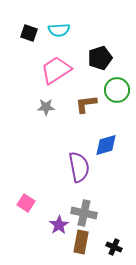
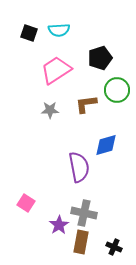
gray star: moved 4 px right, 3 px down
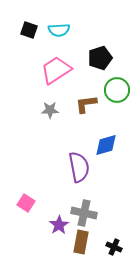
black square: moved 3 px up
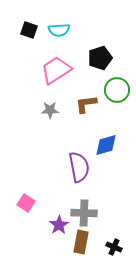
gray cross: rotated 10 degrees counterclockwise
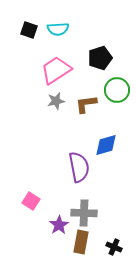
cyan semicircle: moved 1 px left, 1 px up
gray star: moved 6 px right, 9 px up; rotated 12 degrees counterclockwise
pink square: moved 5 px right, 2 px up
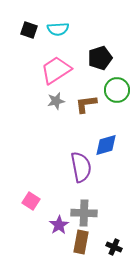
purple semicircle: moved 2 px right
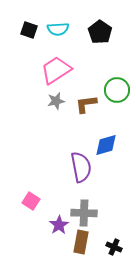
black pentagon: moved 26 px up; rotated 20 degrees counterclockwise
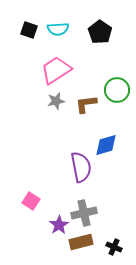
gray cross: rotated 15 degrees counterclockwise
brown rectangle: rotated 65 degrees clockwise
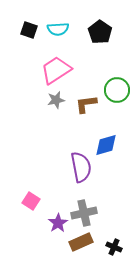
gray star: moved 1 px up
purple star: moved 1 px left, 2 px up
brown rectangle: rotated 10 degrees counterclockwise
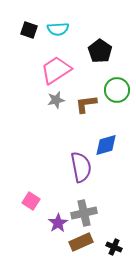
black pentagon: moved 19 px down
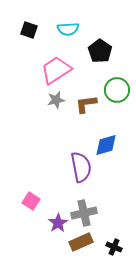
cyan semicircle: moved 10 px right
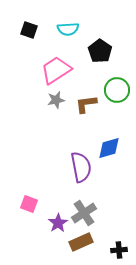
blue diamond: moved 3 px right, 3 px down
pink square: moved 2 px left, 3 px down; rotated 12 degrees counterclockwise
gray cross: rotated 20 degrees counterclockwise
black cross: moved 5 px right, 3 px down; rotated 28 degrees counterclockwise
